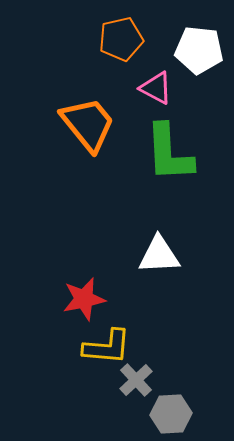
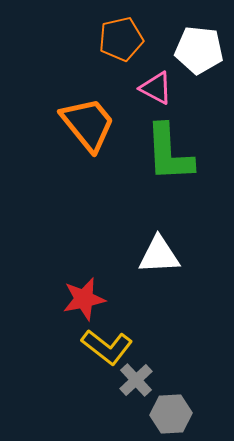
yellow L-shape: rotated 33 degrees clockwise
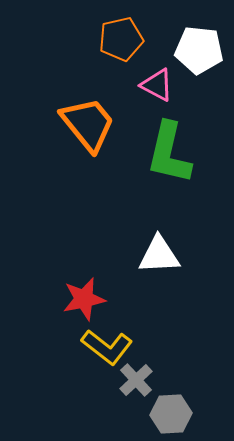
pink triangle: moved 1 px right, 3 px up
green L-shape: rotated 16 degrees clockwise
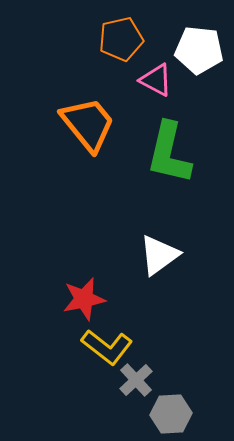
pink triangle: moved 1 px left, 5 px up
white triangle: rotated 33 degrees counterclockwise
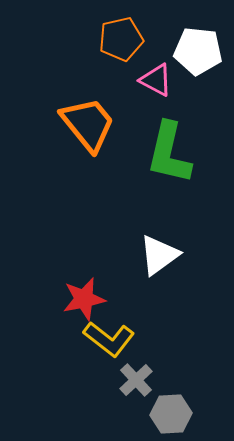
white pentagon: moved 1 px left, 1 px down
yellow L-shape: moved 2 px right, 8 px up
